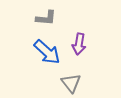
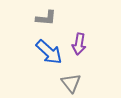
blue arrow: moved 2 px right
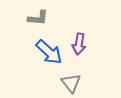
gray L-shape: moved 8 px left
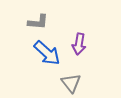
gray L-shape: moved 4 px down
blue arrow: moved 2 px left, 1 px down
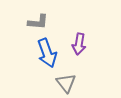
blue arrow: rotated 28 degrees clockwise
gray triangle: moved 5 px left
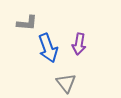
gray L-shape: moved 11 px left, 1 px down
blue arrow: moved 1 px right, 5 px up
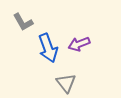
gray L-shape: moved 4 px left, 1 px up; rotated 55 degrees clockwise
purple arrow: rotated 60 degrees clockwise
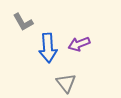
blue arrow: rotated 16 degrees clockwise
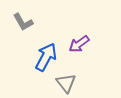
purple arrow: rotated 15 degrees counterclockwise
blue arrow: moved 2 px left, 9 px down; rotated 148 degrees counterclockwise
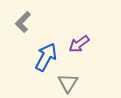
gray L-shape: rotated 75 degrees clockwise
gray triangle: moved 2 px right; rotated 10 degrees clockwise
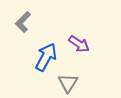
purple arrow: rotated 110 degrees counterclockwise
